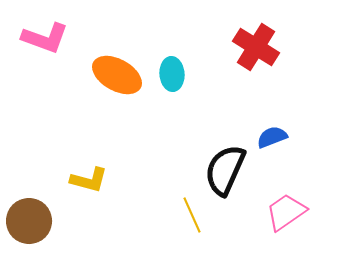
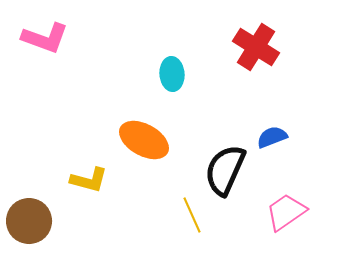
orange ellipse: moved 27 px right, 65 px down
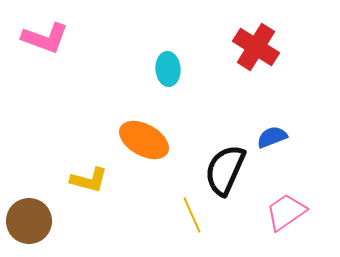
cyan ellipse: moved 4 px left, 5 px up
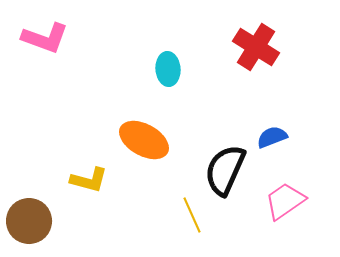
pink trapezoid: moved 1 px left, 11 px up
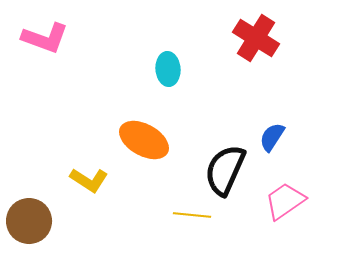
red cross: moved 9 px up
blue semicircle: rotated 36 degrees counterclockwise
yellow L-shape: rotated 18 degrees clockwise
yellow line: rotated 60 degrees counterclockwise
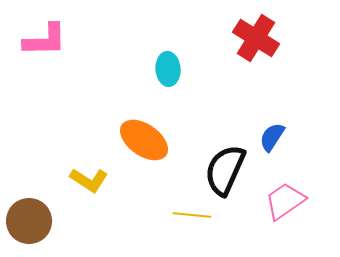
pink L-shape: moved 2 px down; rotated 21 degrees counterclockwise
orange ellipse: rotated 6 degrees clockwise
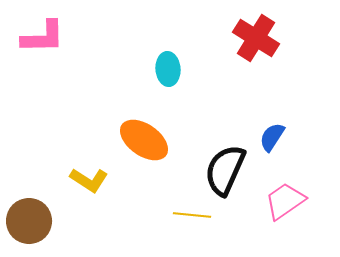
pink L-shape: moved 2 px left, 3 px up
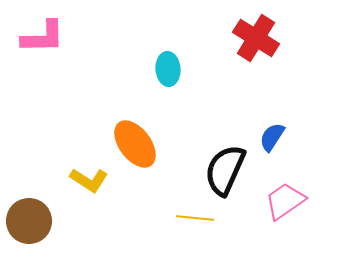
orange ellipse: moved 9 px left, 4 px down; rotated 18 degrees clockwise
yellow line: moved 3 px right, 3 px down
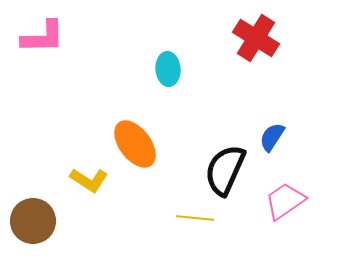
brown circle: moved 4 px right
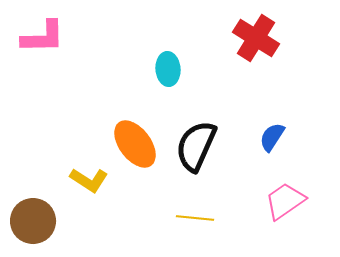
black semicircle: moved 29 px left, 24 px up
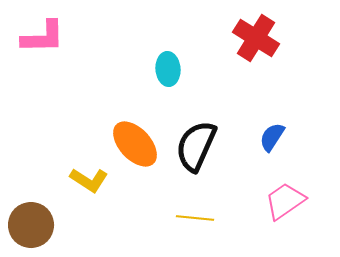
orange ellipse: rotated 6 degrees counterclockwise
brown circle: moved 2 px left, 4 px down
